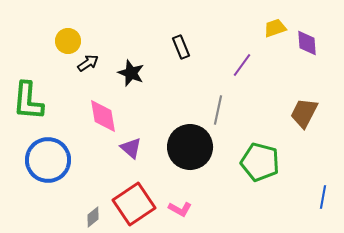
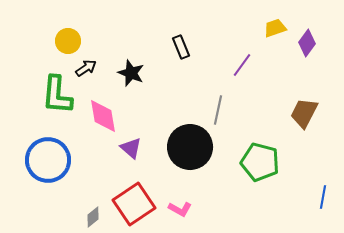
purple diamond: rotated 40 degrees clockwise
black arrow: moved 2 px left, 5 px down
green L-shape: moved 29 px right, 6 px up
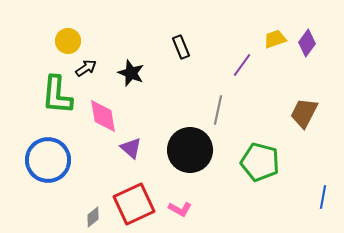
yellow trapezoid: moved 11 px down
black circle: moved 3 px down
red square: rotated 9 degrees clockwise
